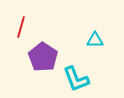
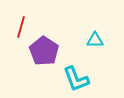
purple pentagon: moved 1 px right, 6 px up
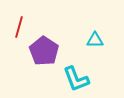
red line: moved 2 px left
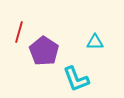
red line: moved 5 px down
cyan triangle: moved 2 px down
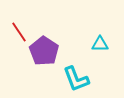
red line: rotated 50 degrees counterclockwise
cyan triangle: moved 5 px right, 2 px down
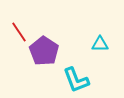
cyan L-shape: moved 1 px down
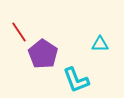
purple pentagon: moved 1 px left, 3 px down
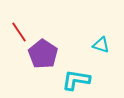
cyan triangle: moved 1 px right, 1 px down; rotated 18 degrees clockwise
cyan L-shape: rotated 120 degrees clockwise
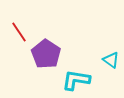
cyan triangle: moved 10 px right, 15 px down; rotated 18 degrees clockwise
purple pentagon: moved 3 px right
